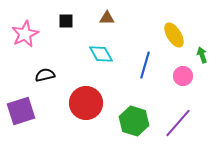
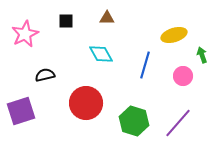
yellow ellipse: rotated 75 degrees counterclockwise
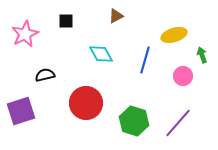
brown triangle: moved 9 px right, 2 px up; rotated 28 degrees counterclockwise
blue line: moved 5 px up
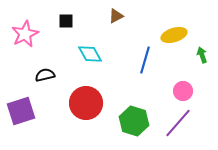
cyan diamond: moved 11 px left
pink circle: moved 15 px down
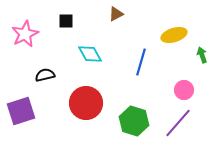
brown triangle: moved 2 px up
blue line: moved 4 px left, 2 px down
pink circle: moved 1 px right, 1 px up
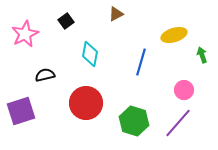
black square: rotated 35 degrees counterclockwise
cyan diamond: rotated 40 degrees clockwise
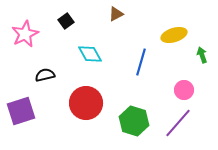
cyan diamond: rotated 40 degrees counterclockwise
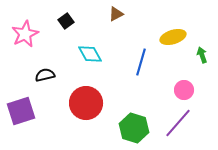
yellow ellipse: moved 1 px left, 2 px down
green hexagon: moved 7 px down
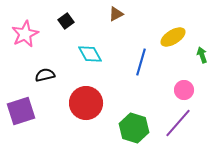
yellow ellipse: rotated 15 degrees counterclockwise
